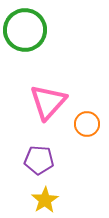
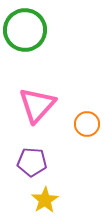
pink triangle: moved 11 px left, 3 px down
purple pentagon: moved 7 px left, 2 px down
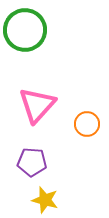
yellow star: rotated 24 degrees counterclockwise
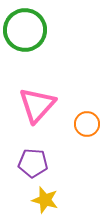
purple pentagon: moved 1 px right, 1 px down
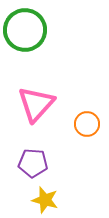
pink triangle: moved 1 px left, 1 px up
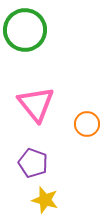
pink triangle: rotated 21 degrees counterclockwise
purple pentagon: rotated 16 degrees clockwise
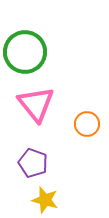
green circle: moved 22 px down
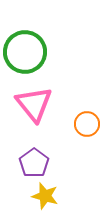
pink triangle: moved 2 px left
purple pentagon: moved 1 px right; rotated 16 degrees clockwise
yellow star: moved 4 px up
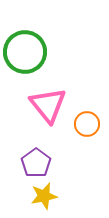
pink triangle: moved 14 px right, 1 px down
purple pentagon: moved 2 px right
yellow star: moved 1 px left; rotated 28 degrees counterclockwise
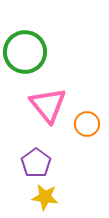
yellow star: moved 1 px right, 1 px down; rotated 20 degrees clockwise
